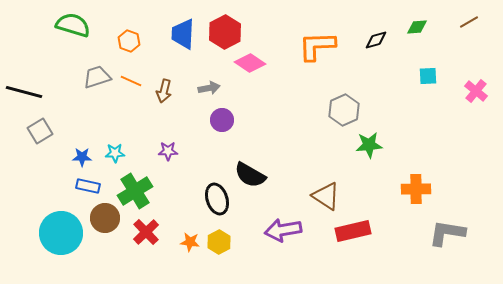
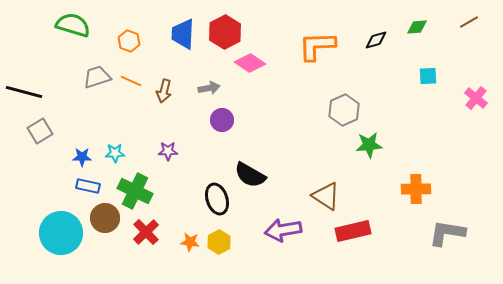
pink cross: moved 7 px down
green cross: rotated 32 degrees counterclockwise
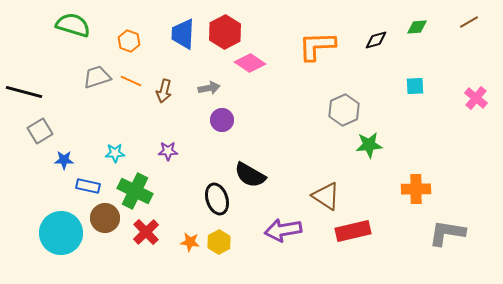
cyan square: moved 13 px left, 10 px down
blue star: moved 18 px left, 3 px down
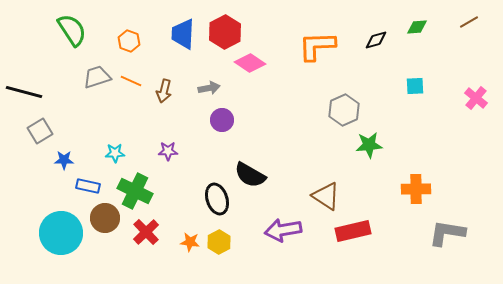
green semicircle: moved 1 px left, 5 px down; rotated 40 degrees clockwise
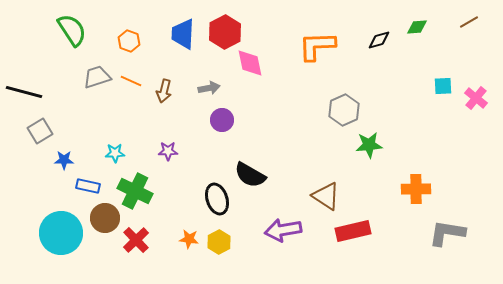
black diamond: moved 3 px right
pink diamond: rotated 44 degrees clockwise
cyan square: moved 28 px right
red cross: moved 10 px left, 8 px down
orange star: moved 1 px left, 3 px up
